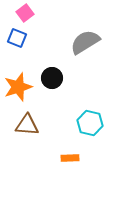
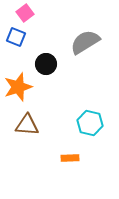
blue square: moved 1 px left, 1 px up
black circle: moved 6 px left, 14 px up
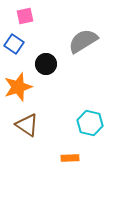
pink square: moved 3 px down; rotated 24 degrees clockwise
blue square: moved 2 px left, 7 px down; rotated 12 degrees clockwise
gray semicircle: moved 2 px left, 1 px up
brown triangle: rotated 30 degrees clockwise
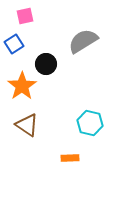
blue square: rotated 24 degrees clockwise
orange star: moved 4 px right, 1 px up; rotated 16 degrees counterclockwise
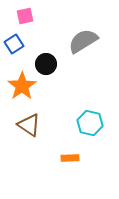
brown triangle: moved 2 px right
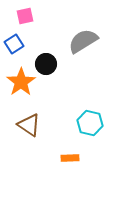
orange star: moved 1 px left, 4 px up
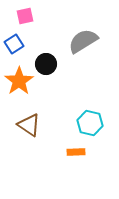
orange star: moved 2 px left, 1 px up
orange rectangle: moved 6 px right, 6 px up
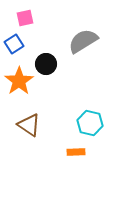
pink square: moved 2 px down
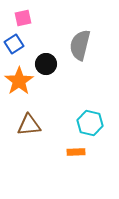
pink square: moved 2 px left
gray semicircle: moved 3 px left, 4 px down; rotated 44 degrees counterclockwise
brown triangle: rotated 40 degrees counterclockwise
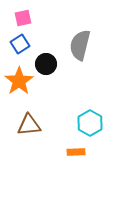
blue square: moved 6 px right
cyan hexagon: rotated 15 degrees clockwise
